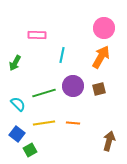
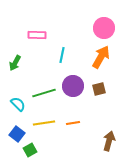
orange line: rotated 16 degrees counterclockwise
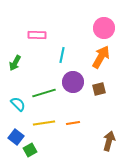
purple circle: moved 4 px up
blue square: moved 1 px left, 3 px down
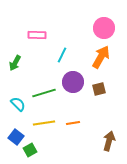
cyan line: rotated 14 degrees clockwise
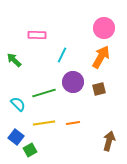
green arrow: moved 1 px left, 3 px up; rotated 105 degrees clockwise
